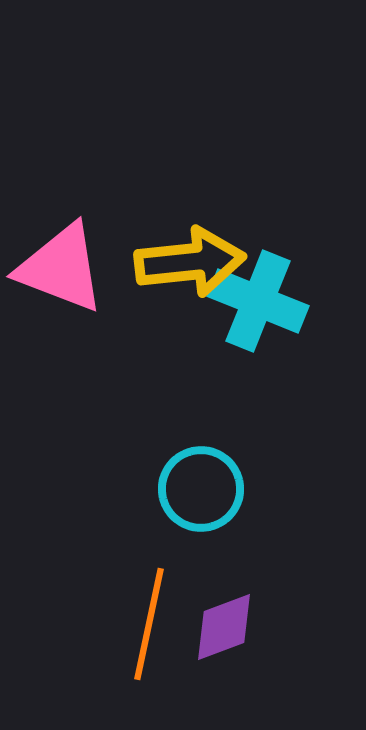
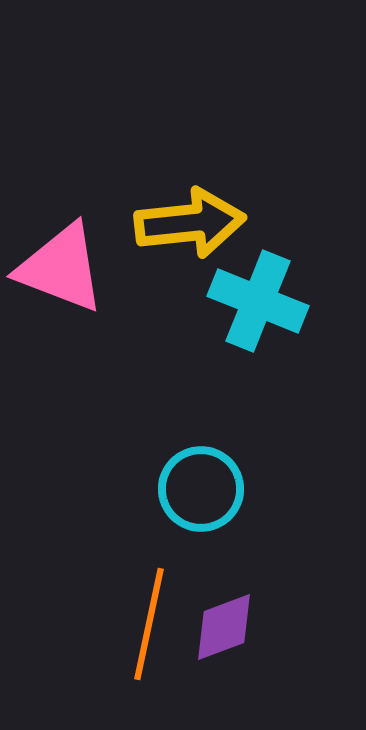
yellow arrow: moved 39 px up
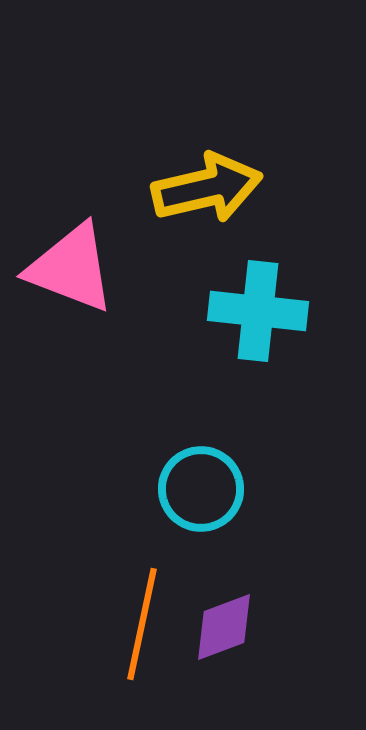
yellow arrow: moved 17 px right, 35 px up; rotated 7 degrees counterclockwise
pink triangle: moved 10 px right
cyan cross: moved 10 px down; rotated 16 degrees counterclockwise
orange line: moved 7 px left
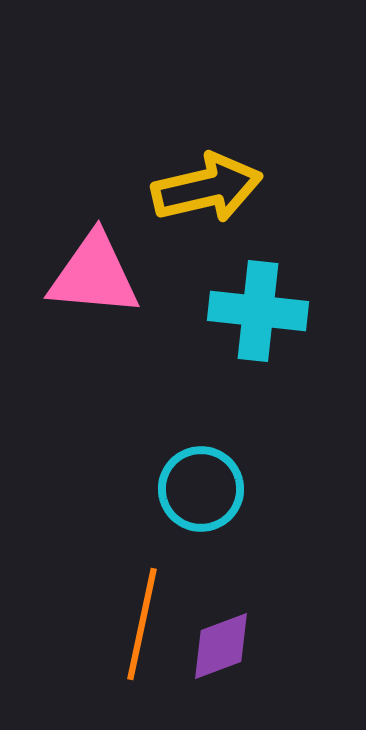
pink triangle: moved 23 px right, 7 px down; rotated 16 degrees counterclockwise
purple diamond: moved 3 px left, 19 px down
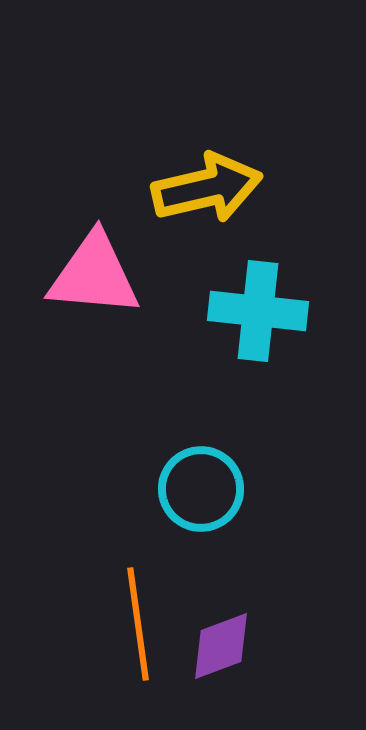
orange line: moved 4 px left; rotated 20 degrees counterclockwise
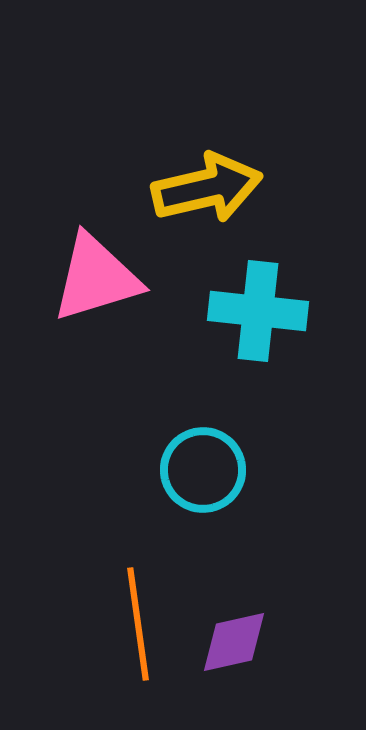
pink triangle: moved 2 px right, 3 px down; rotated 22 degrees counterclockwise
cyan circle: moved 2 px right, 19 px up
purple diamond: moved 13 px right, 4 px up; rotated 8 degrees clockwise
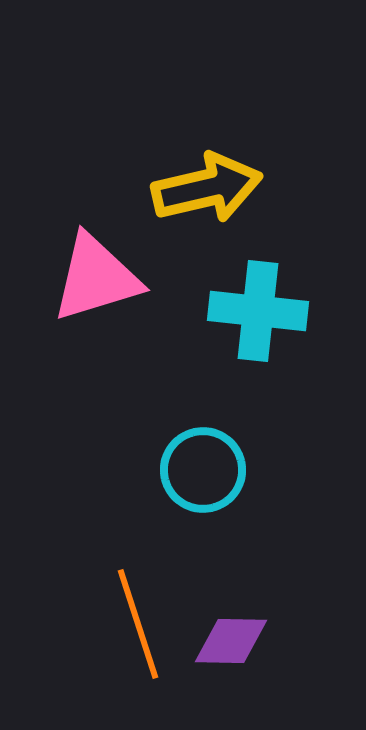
orange line: rotated 10 degrees counterclockwise
purple diamond: moved 3 px left, 1 px up; rotated 14 degrees clockwise
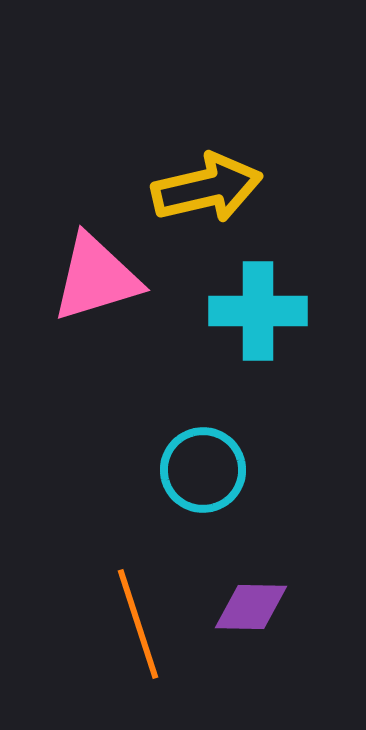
cyan cross: rotated 6 degrees counterclockwise
purple diamond: moved 20 px right, 34 px up
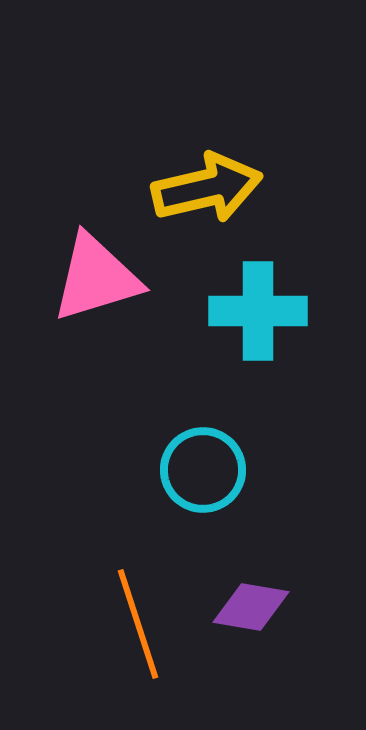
purple diamond: rotated 8 degrees clockwise
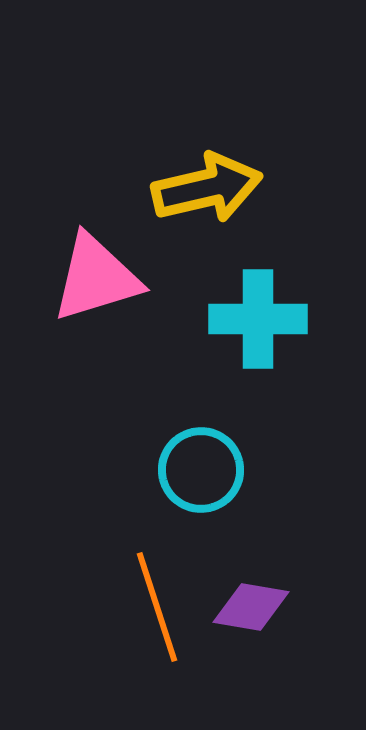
cyan cross: moved 8 px down
cyan circle: moved 2 px left
orange line: moved 19 px right, 17 px up
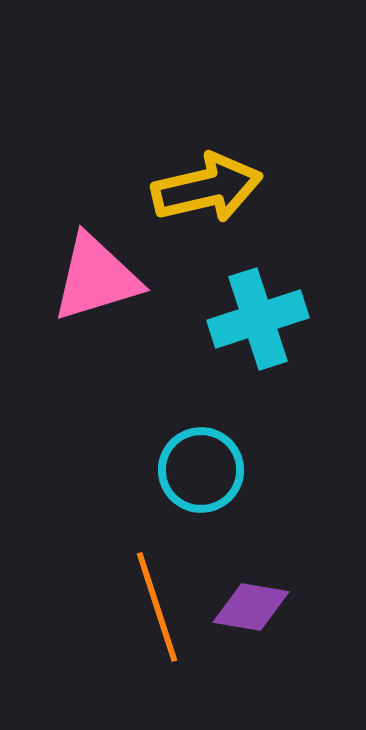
cyan cross: rotated 18 degrees counterclockwise
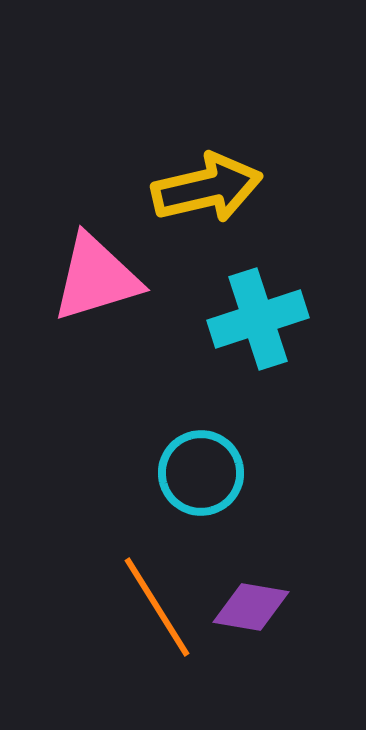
cyan circle: moved 3 px down
orange line: rotated 14 degrees counterclockwise
